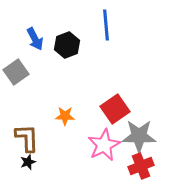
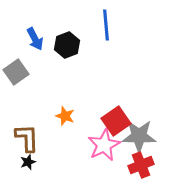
red square: moved 1 px right, 12 px down
orange star: rotated 18 degrees clockwise
red cross: moved 1 px up
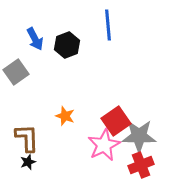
blue line: moved 2 px right
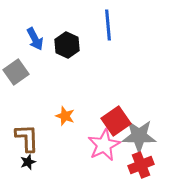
black hexagon: rotated 15 degrees counterclockwise
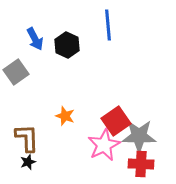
red cross: moved 1 px up; rotated 25 degrees clockwise
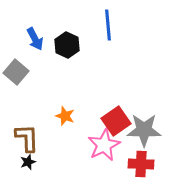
gray square: rotated 15 degrees counterclockwise
gray star: moved 5 px right, 6 px up
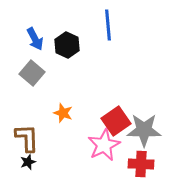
gray square: moved 16 px right, 1 px down
orange star: moved 2 px left, 3 px up
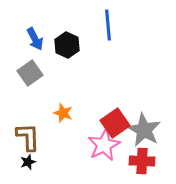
gray square: moved 2 px left; rotated 15 degrees clockwise
red square: moved 1 px left, 2 px down
gray star: rotated 28 degrees clockwise
brown L-shape: moved 1 px right, 1 px up
red cross: moved 1 px right, 3 px up
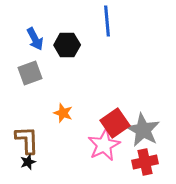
blue line: moved 1 px left, 4 px up
black hexagon: rotated 25 degrees counterclockwise
gray square: rotated 15 degrees clockwise
gray star: moved 1 px left
brown L-shape: moved 1 px left, 3 px down
red cross: moved 3 px right, 1 px down; rotated 15 degrees counterclockwise
